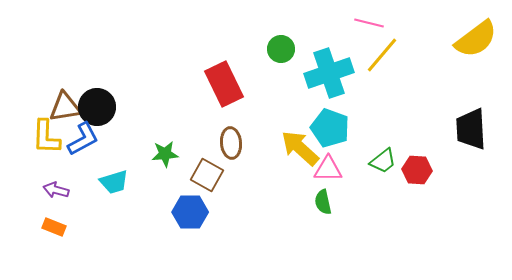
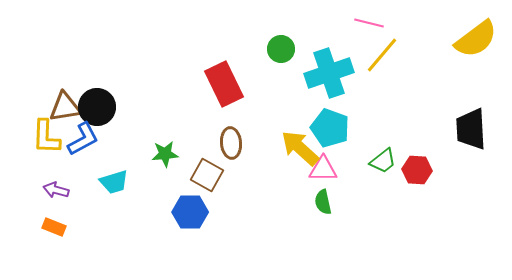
pink triangle: moved 5 px left
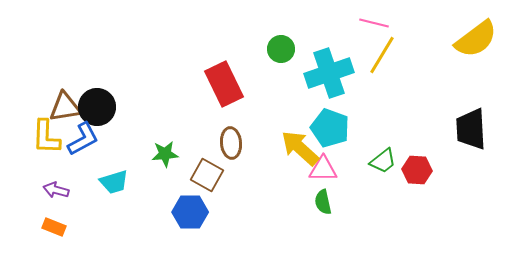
pink line: moved 5 px right
yellow line: rotated 9 degrees counterclockwise
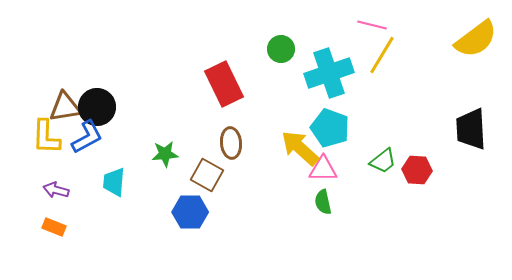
pink line: moved 2 px left, 2 px down
blue L-shape: moved 4 px right, 2 px up
cyan trapezoid: rotated 112 degrees clockwise
